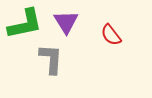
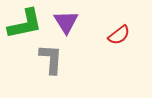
red semicircle: moved 8 px right; rotated 90 degrees counterclockwise
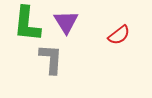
green L-shape: moved 2 px right; rotated 108 degrees clockwise
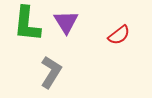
gray L-shape: moved 13 px down; rotated 28 degrees clockwise
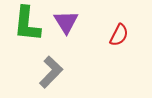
red semicircle: rotated 25 degrees counterclockwise
gray L-shape: rotated 12 degrees clockwise
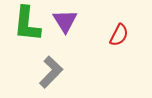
purple triangle: moved 1 px left, 1 px up
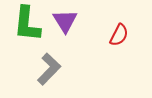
gray L-shape: moved 2 px left, 3 px up
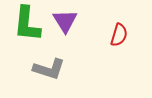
red semicircle: rotated 10 degrees counterclockwise
gray L-shape: rotated 64 degrees clockwise
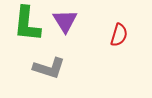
gray L-shape: moved 1 px up
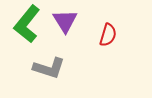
green L-shape: rotated 33 degrees clockwise
red semicircle: moved 11 px left
